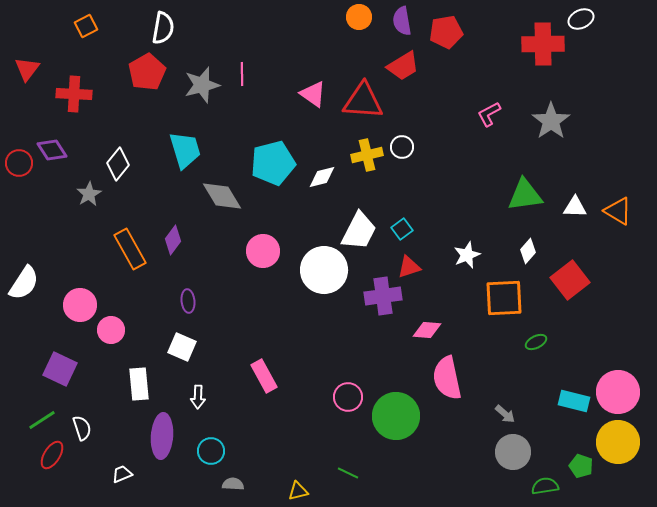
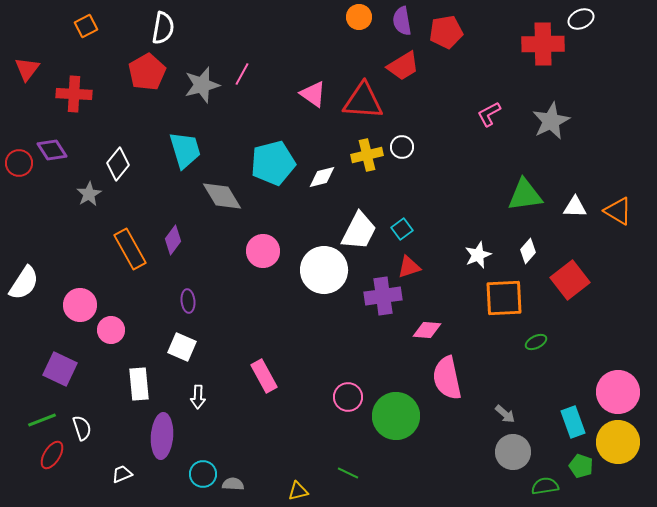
pink line at (242, 74): rotated 30 degrees clockwise
gray star at (551, 121): rotated 9 degrees clockwise
white star at (467, 255): moved 11 px right
cyan rectangle at (574, 401): moved 1 px left, 21 px down; rotated 56 degrees clockwise
green line at (42, 420): rotated 12 degrees clockwise
cyan circle at (211, 451): moved 8 px left, 23 px down
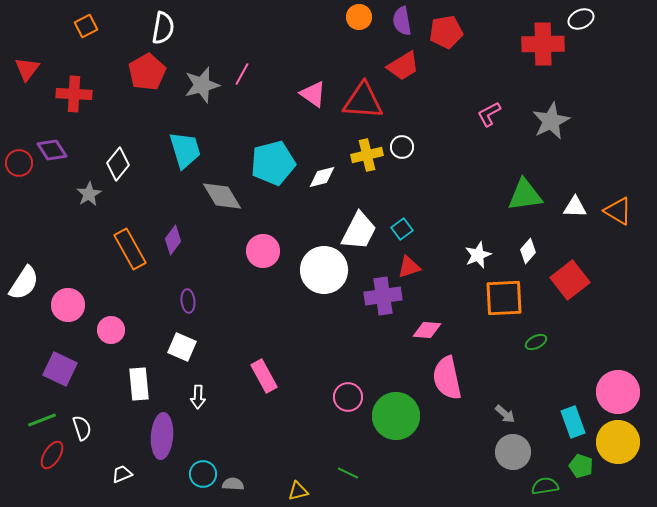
pink circle at (80, 305): moved 12 px left
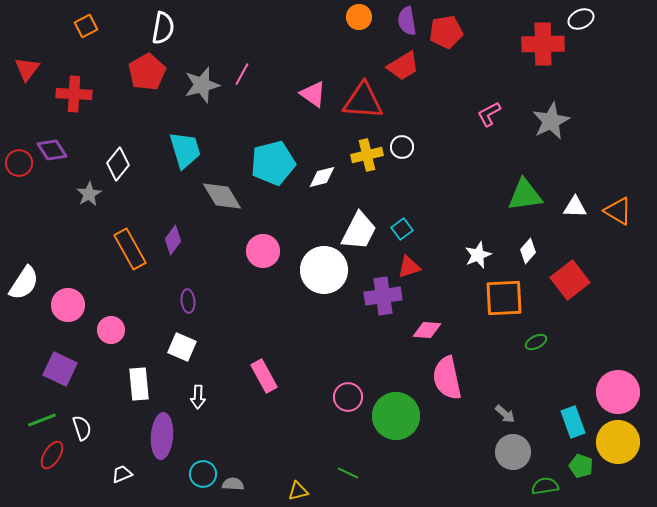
purple semicircle at (402, 21): moved 5 px right
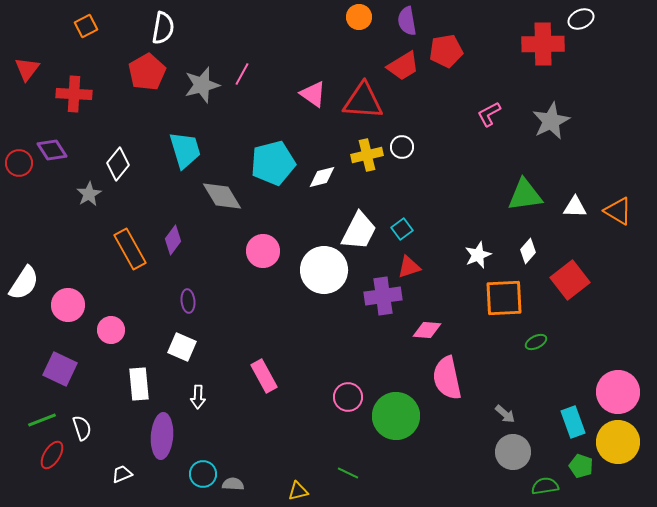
red pentagon at (446, 32): moved 19 px down
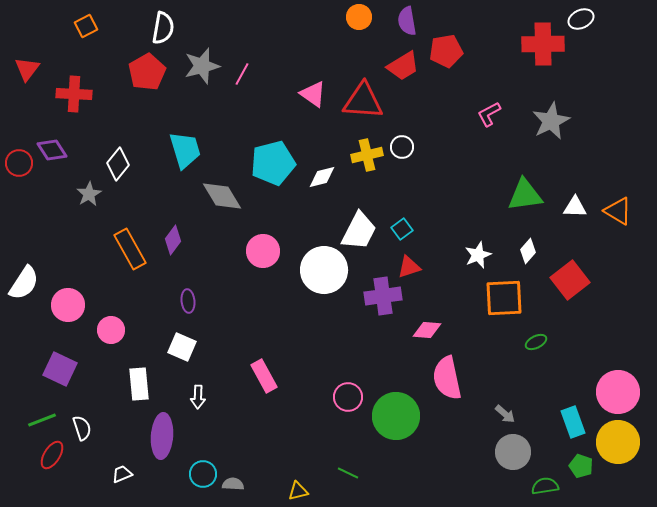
gray star at (202, 85): moved 19 px up
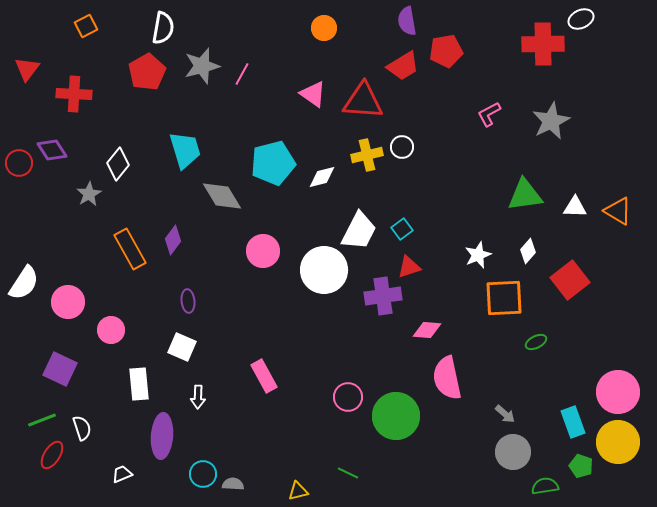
orange circle at (359, 17): moved 35 px left, 11 px down
pink circle at (68, 305): moved 3 px up
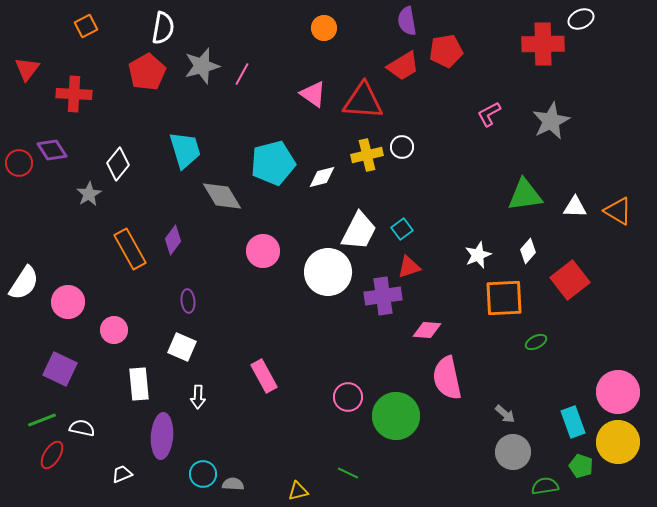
white circle at (324, 270): moved 4 px right, 2 px down
pink circle at (111, 330): moved 3 px right
white semicircle at (82, 428): rotated 60 degrees counterclockwise
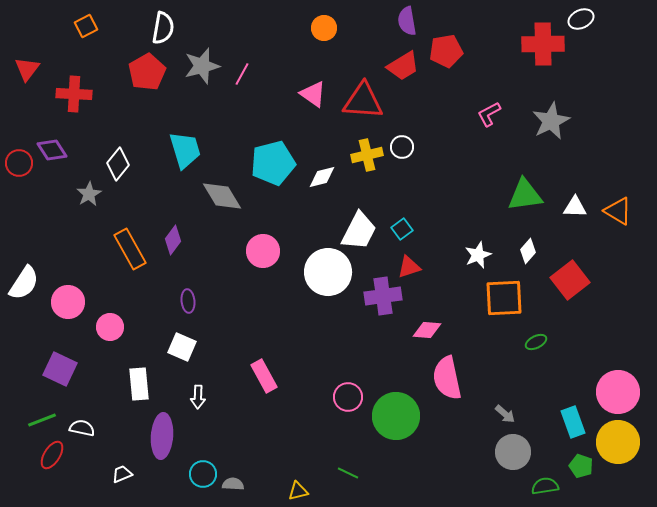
pink circle at (114, 330): moved 4 px left, 3 px up
